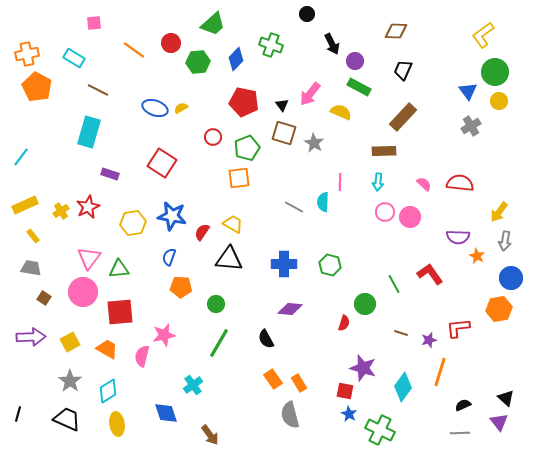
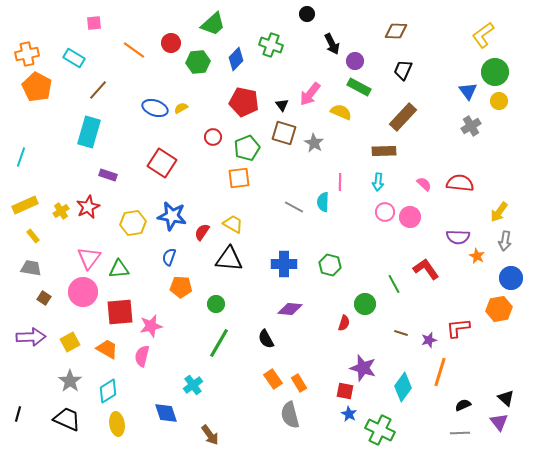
brown line at (98, 90): rotated 75 degrees counterclockwise
cyan line at (21, 157): rotated 18 degrees counterclockwise
purple rectangle at (110, 174): moved 2 px left, 1 px down
red L-shape at (430, 274): moved 4 px left, 5 px up
pink star at (164, 335): moved 13 px left, 9 px up
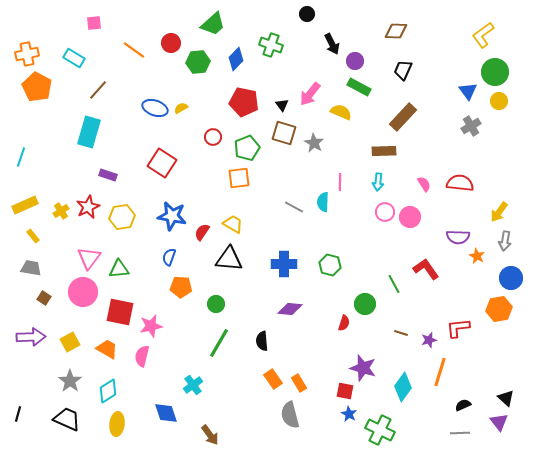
pink semicircle at (424, 184): rotated 14 degrees clockwise
yellow hexagon at (133, 223): moved 11 px left, 6 px up
red square at (120, 312): rotated 16 degrees clockwise
black semicircle at (266, 339): moved 4 px left, 2 px down; rotated 24 degrees clockwise
yellow ellipse at (117, 424): rotated 15 degrees clockwise
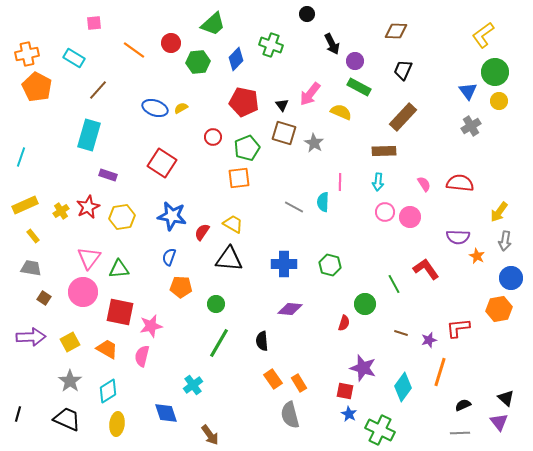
cyan rectangle at (89, 132): moved 3 px down
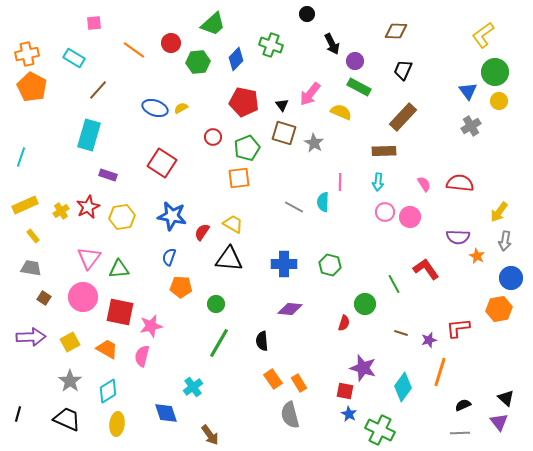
orange pentagon at (37, 87): moved 5 px left
pink circle at (83, 292): moved 5 px down
cyan cross at (193, 385): moved 2 px down
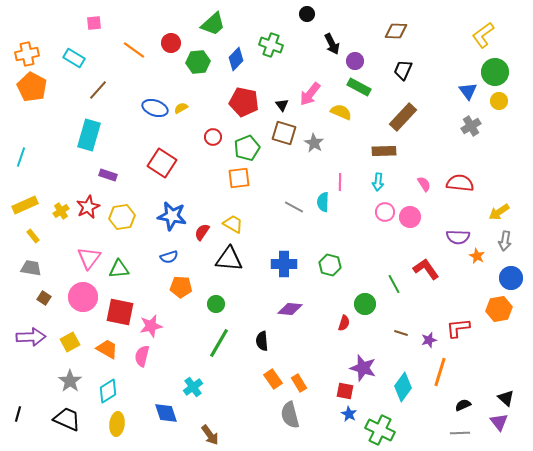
yellow arrow at (499, 212): rotated 20 degrees clockwise
blue semicircle at (169, 257): rotated 126 degrees counterclockwise
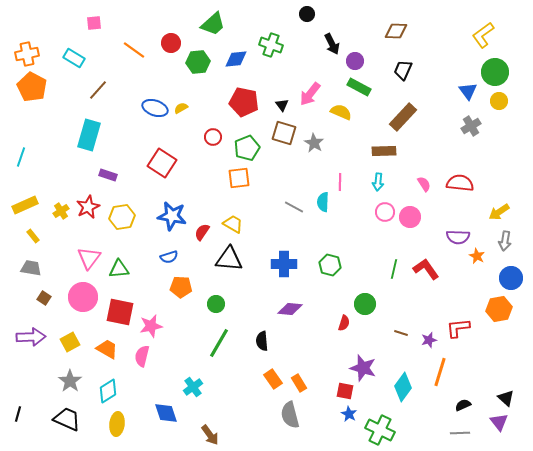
blue diamond at (236, 59): rotated 40 degrees clockwise
green line at (394, 284): moved 15 px up; rotated 42 degrees clockwise
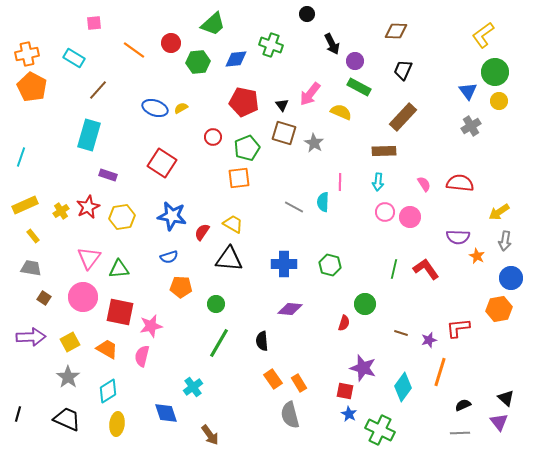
gray star at (70, 381): moved 2 px left, 4 px up
